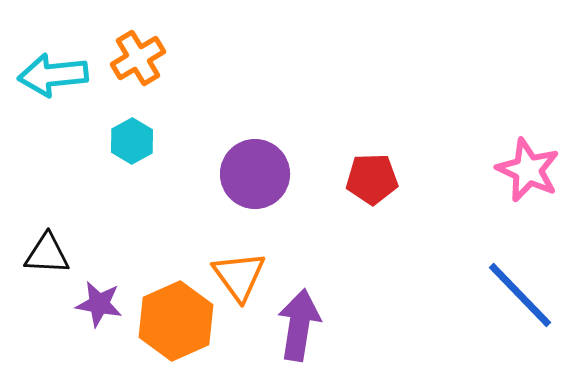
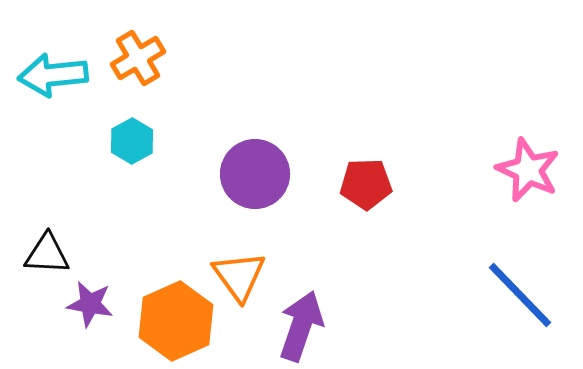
red pentagon: moved 6 px left, 5 px down
purple star: moved 9 px left
purple arrow: moved 2 px right, 1 px down; rotated 10 degrees clockwise
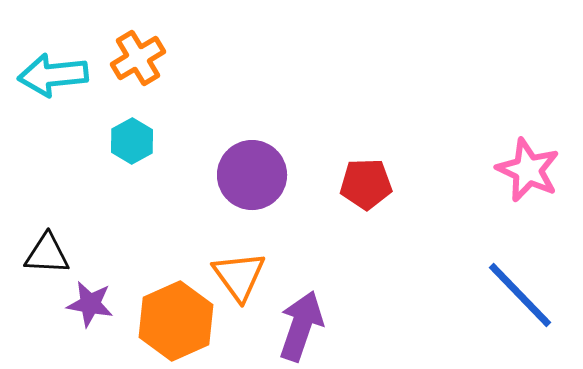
purple circle: moved 3 px left, 1 px down
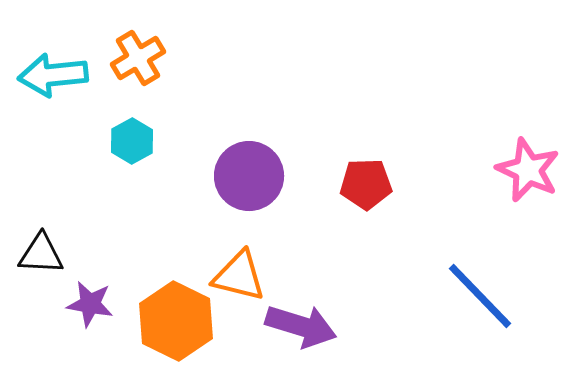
purple circle: moved 3 px left, 1 px down
black triangle: moved 6 px left
orange triangle: rotated 40 degrees counterclockwise
blue line: moved 40 px left, 1 px down
orange hexagon: rotated 10 degrees counterclockwise
purple arrow: rotated 88 degrees clockwise
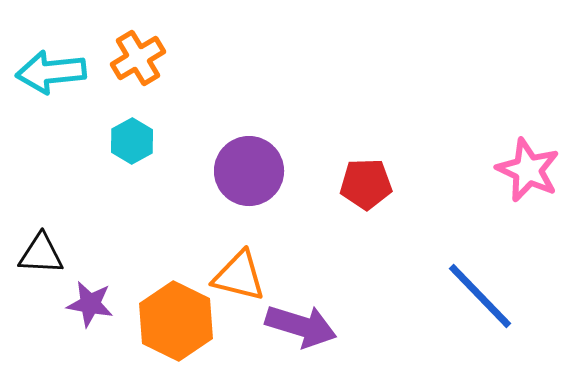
cyan arrow: moved 2 px left, 3 px up
purple circle: moved 5 px up
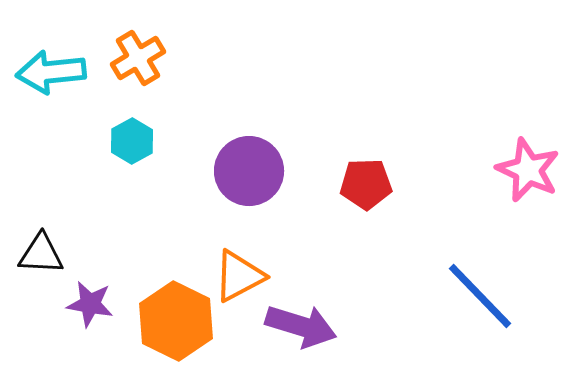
orange triangle: rotated 42 degrees counterclockwise
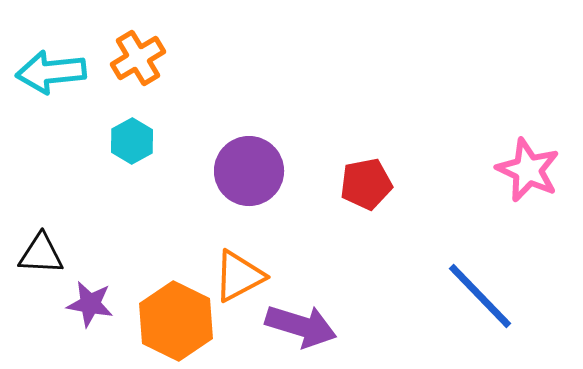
red pentagon: rotated 9 degrees counterclockwise
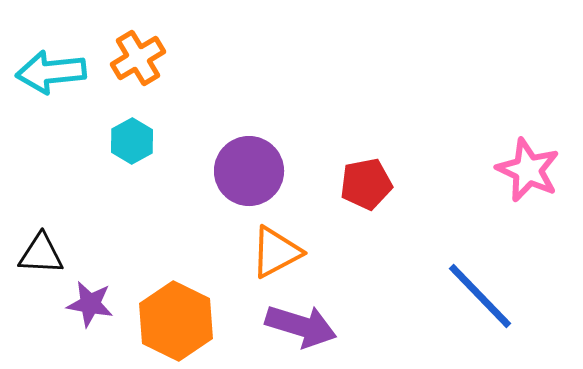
orange triangle: moved 37 px right, 24 px up
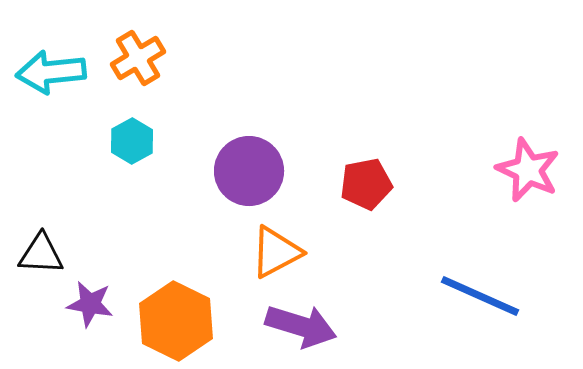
blue line: rotated 22 degrees counterclockwise
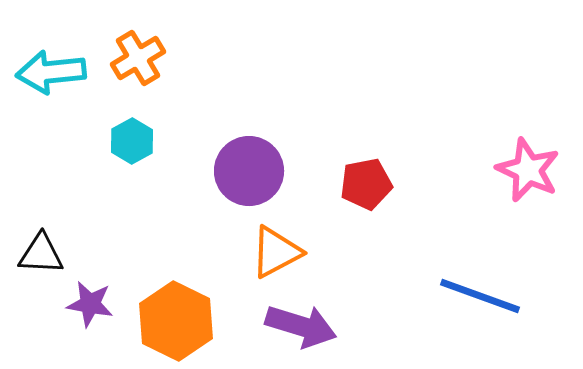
blue line: rotated 4 degrees counterclockwise
